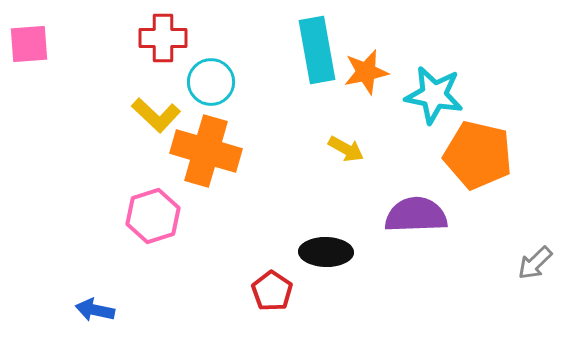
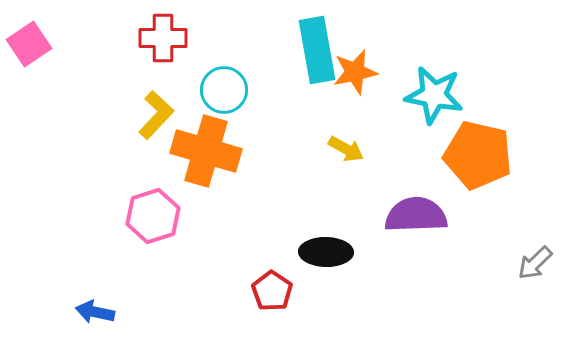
pink square: rotated 30 degrees counterclockwise
orange star: moved 11 px left
cyan circle: moved 13 px right, 8 px down
yellow L-shape: rotated 90 degrees counterclockwise
blue arrow: moved 2 px down
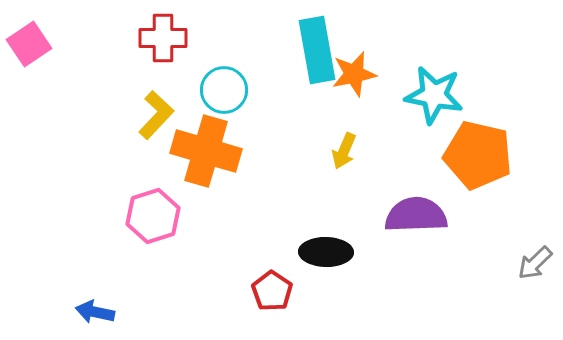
orange star: moved 1 px left, 2 px down
yellow arrow: moved 2 px left, 2 px down; rotated 84 degrees clockwise
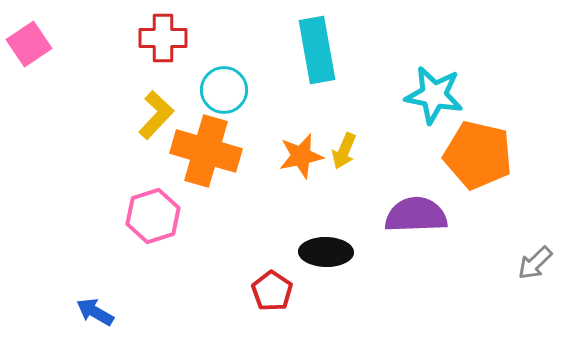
orange star: moved 53 px left, 82 px down
blue arrow: rotated 18 degrees clockwise
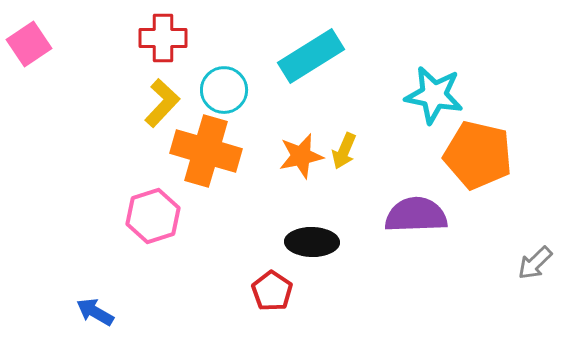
cyan rectangle: moved 6 px left, 6 px down; rotated 68 degrees clockwise
yellow L-shape: moved 6 px right, 12 px up
black ellipse: moved 14 px left, 10 px up
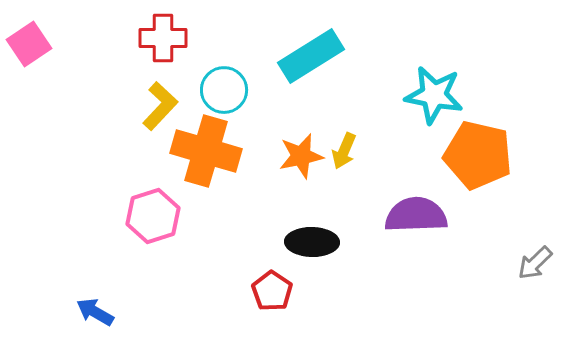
yellow L-shape: moved 2 px left, 3 px down
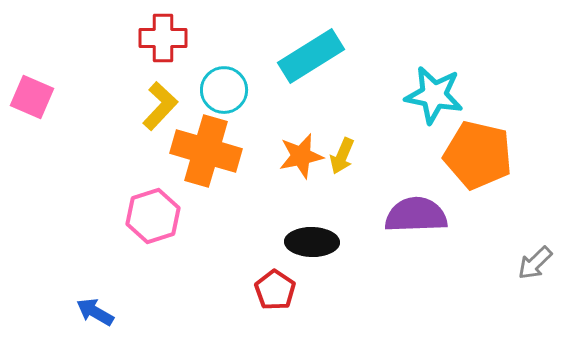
pink square: moved 3 px right, 53 px down; rotated 33 degrees counterclockwise
yellow arrow: moved 2 px left, 5 px down
red pentagon: moved 3 px right, 1 px up
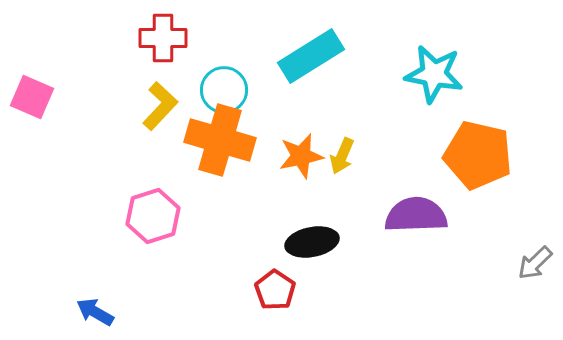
cyan star: moved 21 px up
orange cross: moved 14 px right, 11 px up
black ellipse: rotated 12 degrees counterclockwise
